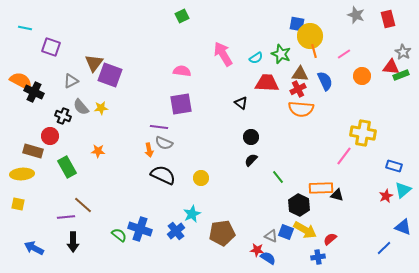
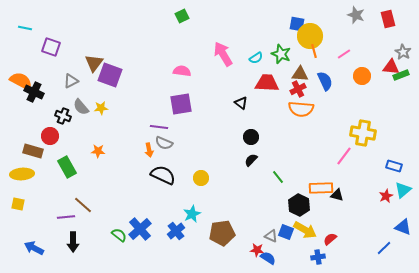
blue cross at (140, 229): rotated 30 degrees clockwise
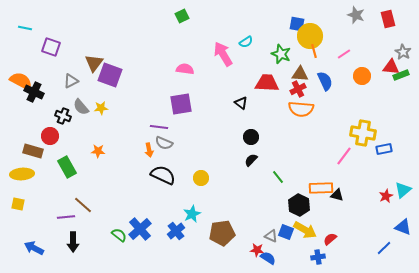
cyan semicircle at (256, 58): moved 10 px left, 16 px up
pink semicircle at (182, 71): moved 3 px right, 2 px up
blue rectangle at (394, 166): moved 10 px left, 17 px up; rotated 28 degrees counterclockwise
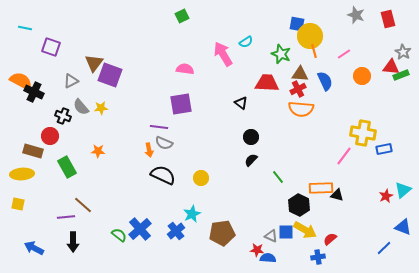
blue square at (286, 232): rotated 21 degrees counterclockwise
blue semicircle at (268, 258): rotated 28 degrees counterclockwise
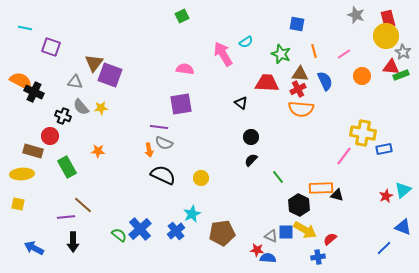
yellow circle at (310, 36): moved 76 px right
gray triangle at (71, 81): moved 4 px right, 1 px down; rotated 35 degrees clockwise
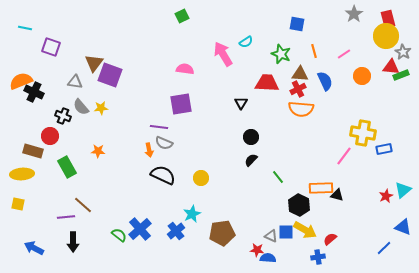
gray star at (356, 15): moved 2 px left, 1 px up; rotated 18 degrees clockwise
orange semicircle at (21, 81): rotated 50 degrees counterclockwise
black triangle at (241, 103): rotated 24 degrees clockwise
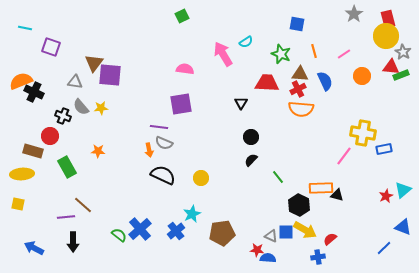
purple square at (110, 75): rotated 15 degrees counterclockwise
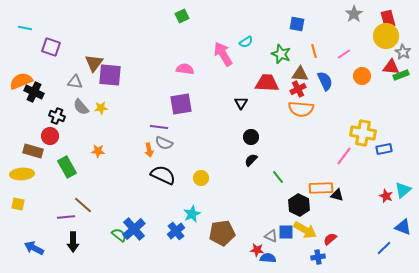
black cross at (63, 116): moved 6 px left
red star at (386, 196): rotated 24 degrees counterclockwise
blue cross at (140, 229): moved 6 px left
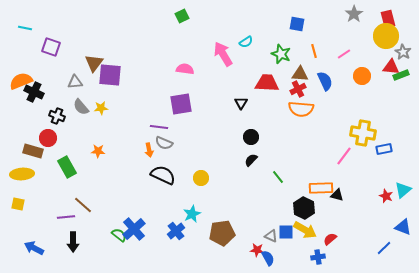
gray triangle at (75, 82): rotated 14 degrees counterclockwise
red circle at (50, 136): moved 2 px left, 2 px down
black hexagon at (299, 205): moved 5 px right, 3 px down
blue semicircle at (268, 258): rotated 56 degrees clockwise
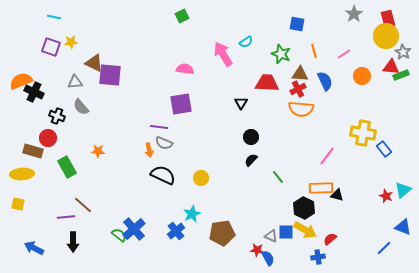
cyan line at (25, 28): moved 29 px right, 11 px up
brown triangle at (94, 63): rotated 42 degrees counterclockwise
yellow star at (101, 108): moved 30 px left, 66 px up
blue rectangle at (384, 149): rotated 63 degrees clockwise
pink line at (344, 156): moved 17 px left
